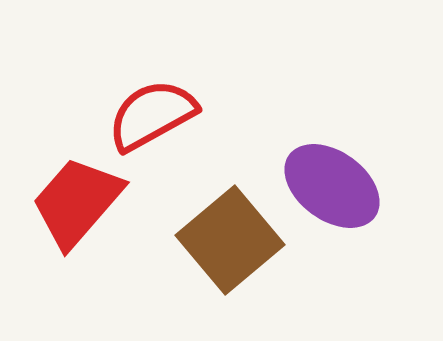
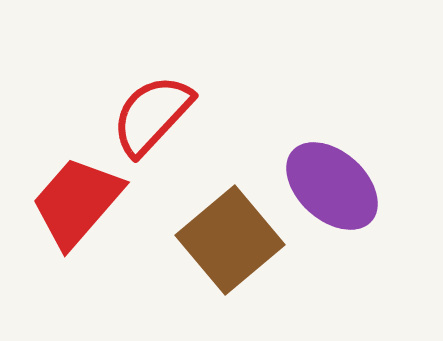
red semicircle: rotated 18 degrees counterclockwise
purple ellipse: rotated 6 degrees clockwise
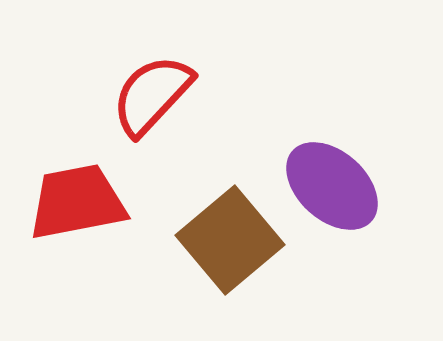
red semicircle: moved 20 px up
red trapezoid: rotated 38 degrees clockwise
